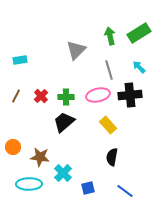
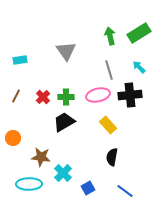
gray triangle: moved 10 px left, 1 px down; rotated 20 degrees counterclockwise
red cross: moved 2 px right, 1 px down
black trapezoid: rotated 10 degrees clockwise
orange circle: moved 9 px up
brown star: moved 1 px right
blue square: rotated 16 degrees counterclockwise
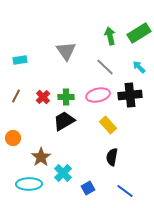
gray line: moved 4 px left, 3 px up; rotated 30 degrees counterclockwise
black trapezoid: moved 1 px up
brown star: rotated 30 degrees clockwise
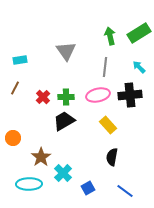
gray line: rotated 54 degrees clockwise
brown line: moved 1 px left, 8 px up
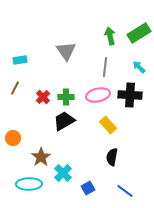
black cross: rotated 10 degrees clockwise
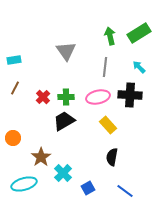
cyan rectangle: moved 6 px left
pink ellipse: moved 2 px down
cyan ellipse: moved 5 px left; rotated 15 degrees counterclockwise
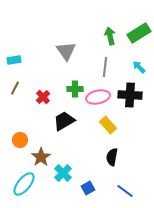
green cross: moved 9 px right, 8 px up
orange circle: moved 7 px right, 2 px down
cyan ellipse: rotated 35 degrees counterclockwise
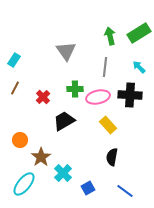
cyan rectangle: rotated 48 degrees counterclockwise
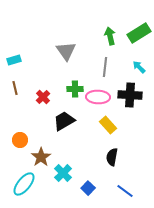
cyan rectangle: rotated 40 degrees clockwise
brown line: rotated 40 degrees counterclockwise
pink ellipse: rotated 15 degrees clockwise
blue square: rotated 16 degrees counterclockwise
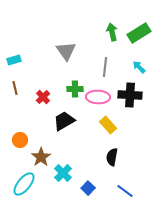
green arrow: moved 2 px right, 4 px up
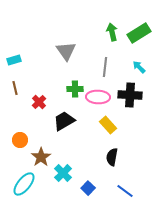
red cross: moved 4 px left, 5 px down
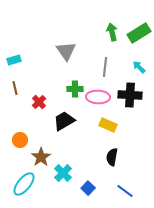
yellow rectangle: rotated 24 degrees counterclockwise
